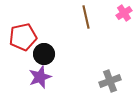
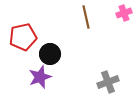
pink cross: rotated 14 degrees clockwise
black circle: moved 6 px right
gray cross: moved 2 px left, 1 px down
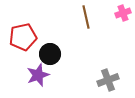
pink cross: moved 1 px left
purple star: moved 2 px left, 2 px up
gray cross: moved 2 px up
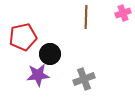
brown line: rotated 15 degrees clockwise
purple star: rotated 15 degrees clockwise
gray cross: moved 24 px left, 1 px up
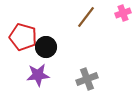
brown line: rotated 35 degrees clockwise
red pentagon: rotated 28 degrees clockwise
black circle: moved 4 px left, 7 px up
gray cross: moved 3 px right
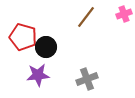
pink cross: moved 1 px right, 1 px down
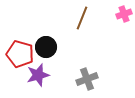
brown line: moved 4 px left, 1 px down; rotated 15 degrees counterclockwise
red pentagon: moved 3 px left, 17 px down
purple star: rotated 10 degrees counterclockwise
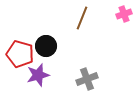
black circle: moved 1 px up
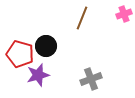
gray cross: moved 4 px right
